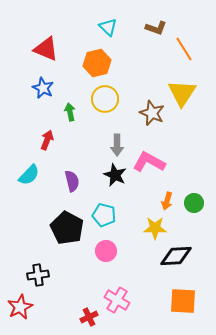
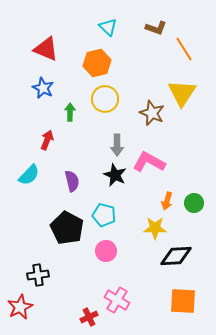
green arrow: rotated 12 degrees clockwise
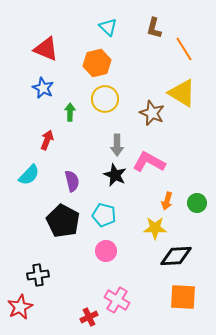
brown L-shape: moved 2 px left; rotated 85 degrees clockwise
yellow triangle: rotated 32 degrees counterclockwise
green circle: moved 3 px right
black pentagon: moved 4 px left, 7 px up
orange square: moved 4 px up
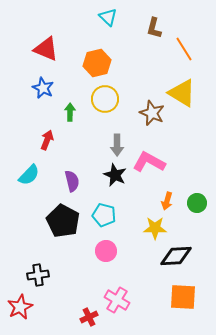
cyan triangle: moved 10 px up
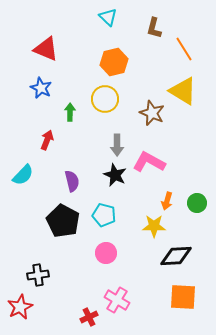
orange hexagon: moved 17 px right, 1 px up
blue star: moved 2 px left
yellow triangle: moved 1 px right, 2 px up
cyan semicircle: moved 6 px left
yellow star: moved 1 px left, 2 px up
pink circle: moved 2 px down
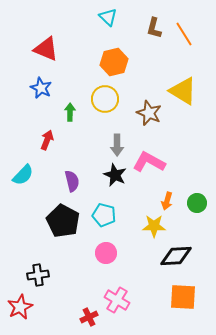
orange line: moved 15 px up
brown star: moved 3 px left
